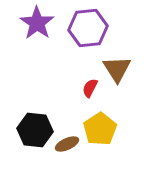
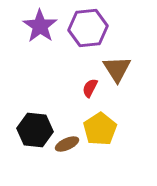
purple star: moved 3 px right, 3 px down
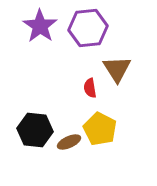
red semicircle: rotated 36 degrees counterclockwise
yellow pentagon: rotated 12 degrees counterclockwise
brown ellipse: moved 2 px right, 2 px up
